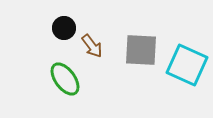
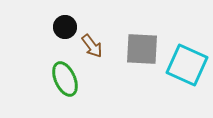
black circle: moved 1 px right, 1 px up
gray square: moved 1 px right, 1 px up
green ellipse: rotated 12 degrees clockwise
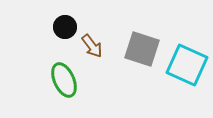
gray square: rotated 15 degrees clockwise
green ellipse: moved 1 px left, 1 px down
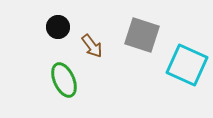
black circle: moved 7 px left
gray square: moved 14 px up
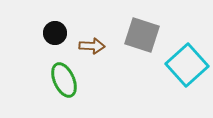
black circle: moved 3 px left, 6 px down
brown arrow: rotated 50 degrees counterclockwise
cyan square: rotated 24 degrees clockwise
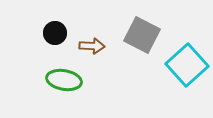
gray square: rotated 9 degrees clockwise
green ellipse: rotated 56 degrees counterclockwise
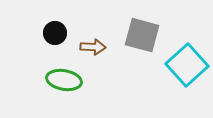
gray square: rotated 12 degrees counterclockwise
brown arrow: moved 1 px right, 1 px down
